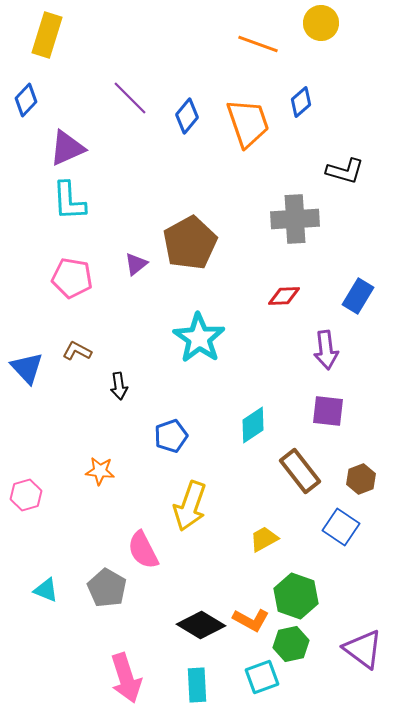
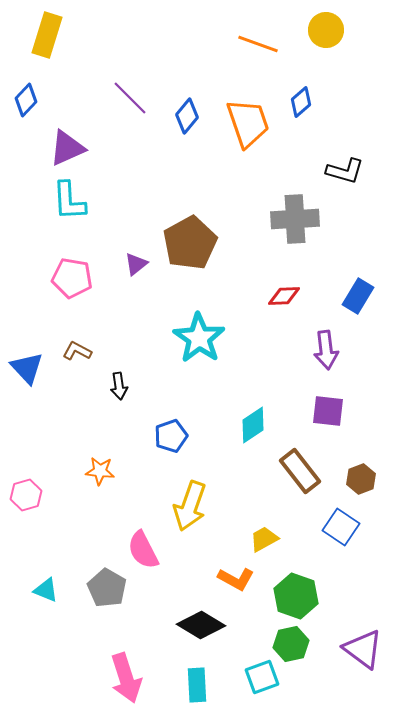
yellow circle at (321, 23): moved 5 px right, 7 px down
orange L-shape at (251, 620): moved 15 px left, 41 px up
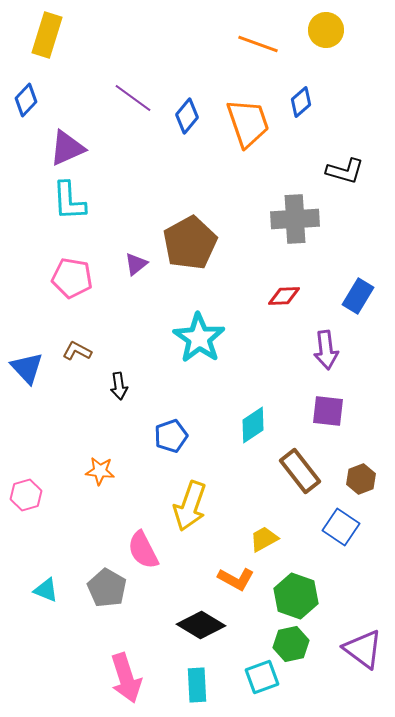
purple line at (130, 98): moved 3 px right; rotated 9 degrees counterclockwise
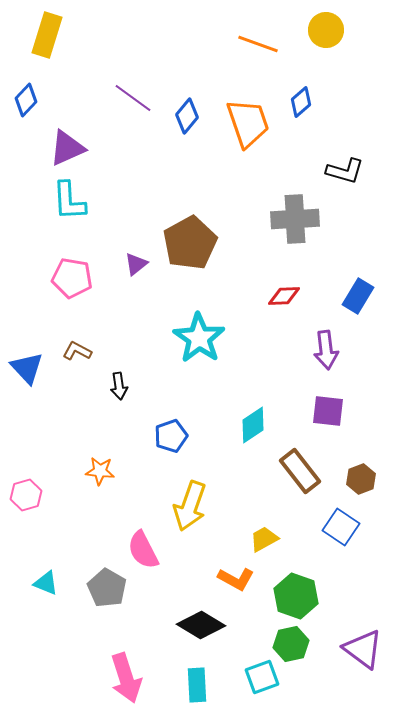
cyan triangle at (46, 590): moved 7 px up
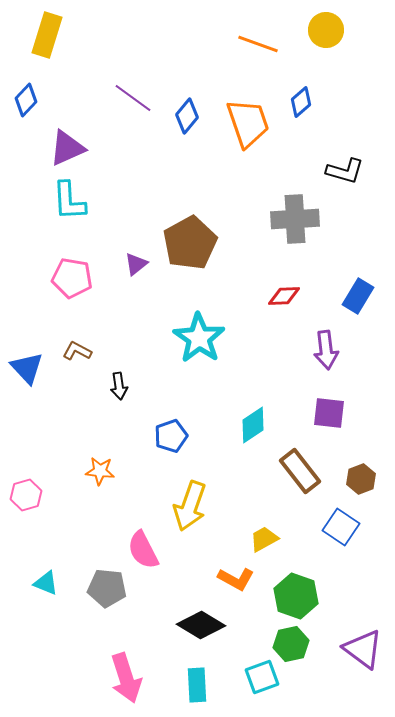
purple square at (328, 411): moved 1 px right, 2 px down
gray pentagon at (107, 588): rotated 24 degrees counterclockwise
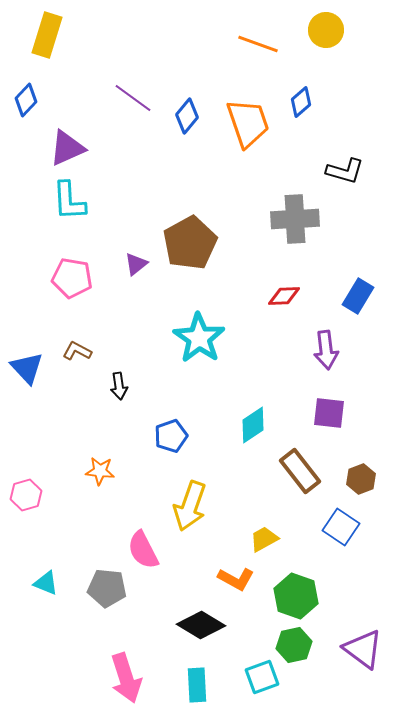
green hexagon at (291, 644): moved 3 px right, 1 px down
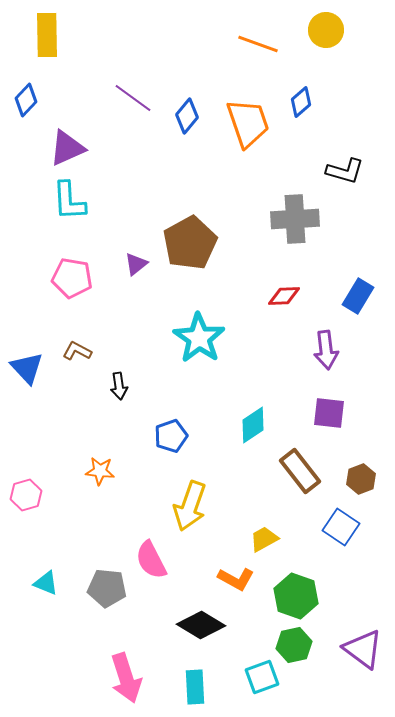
yellow rectangle at (47, 35): rotated 18 degrees counterclockwise
pink semicircle at (143, 550): moved 8 px right, 10 px down
cyan rectangle at (197, 685): moved 2 px left, 2 px down
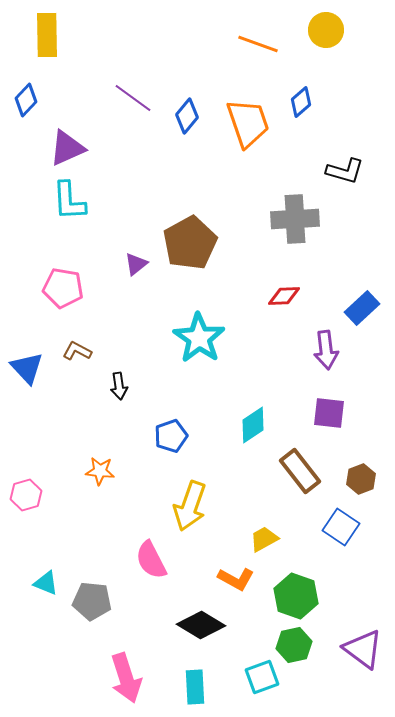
pink pentagon at (72, 278): moved 9 px left, 10 px down
blue rectangle at (358, 296): moved 4 px right, 12 px down; rotated 16 degrees clockwise
gray pentagon at (107, 588): moved 15 px left, 13 px down
